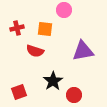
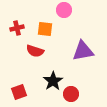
red circle: moved 3 px left, 1 px up
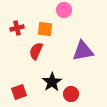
red semicircle: moved 1 px right; rotated 96 degrees clockwise
black star: moved 1 px left, 1 px down
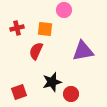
black star: rotated 18 degrees clockwise
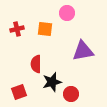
pink circle: moved 3 px right, 3 px down
red cross: moved 1 px down
red semicircle: moved 13 px down; rotated 24 degrees counterclockwise
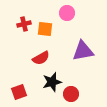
red cross: moved 7 px right, 5 px up
red semicircle: moved 5 px right, 6 px up; rotated 120 degrees counterclockwise
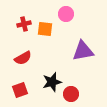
pink circle: moved 1 px left, 1 px down
red semicircle: moved 18 px left
red square: moved 1 px right, 2 px up
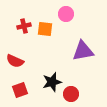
red cross: moved 2 px down
red semicircle: moved 8 px left, 3 px down; rotated 54 degrees clockwise
